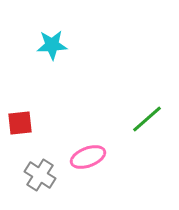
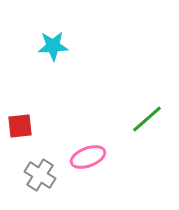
cyan star: moved 1 px right, 1 px down
red square: moved 3 px down
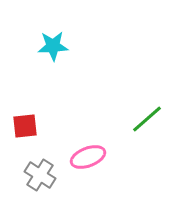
red square: moved 5 px right
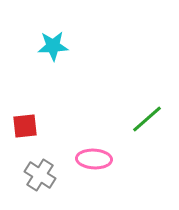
pink ellipse: moved 6 px right, 2 px down; rotated 24 degrees clockwise
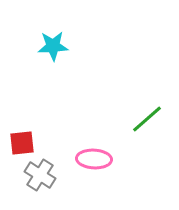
red square: moved 3 px left, 17 px down
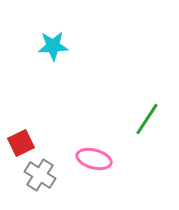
green line: rotated 16 degrees counterclockwise
red square: moved 1 px left; rotated 20 degrees counterclockwise
pink ellipse: rotated 12 degrees clockwise
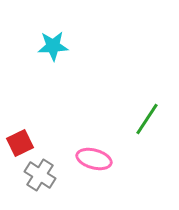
red square: moved 1 px left
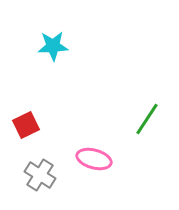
red square: moved 6 px right, 18 px up
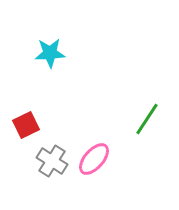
cyan star: moved 3 px left, 7 px down
pink ellipse: rotated 64 degrees counterclockwise
gray cross: moved 12 px right, 14 px up
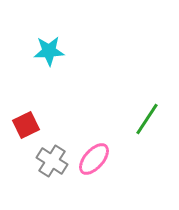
cyan star: moved 1 px left, 2 px up
